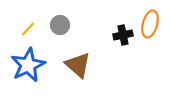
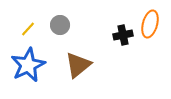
brown triangle: rotated 40 degrees clockwise
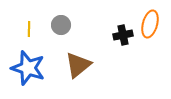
gray circle: moved 1 px right
yellow line: moved 1 px right; rotated 42 degrees counterclockwise
blue star: moved 3 px down; rotated 28 degrees counterclockwise
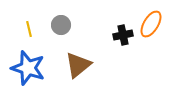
orange ellipse: moved 1 px right; rotated 16 degrees clockwise
yellow line: rotated 14 degrees counterclockwise
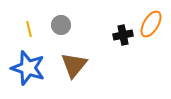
brown triangle: moved 4 px left; rotated 12 degrees counterclockwise
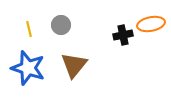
orange ellipse: rotated 48 degrees clockwise
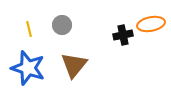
gray circle: moved 1 px right
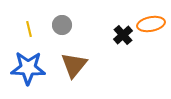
black cross: rotated 30 degrees counterclockwise
blue star: rotated 16 degrees counterclockwise
